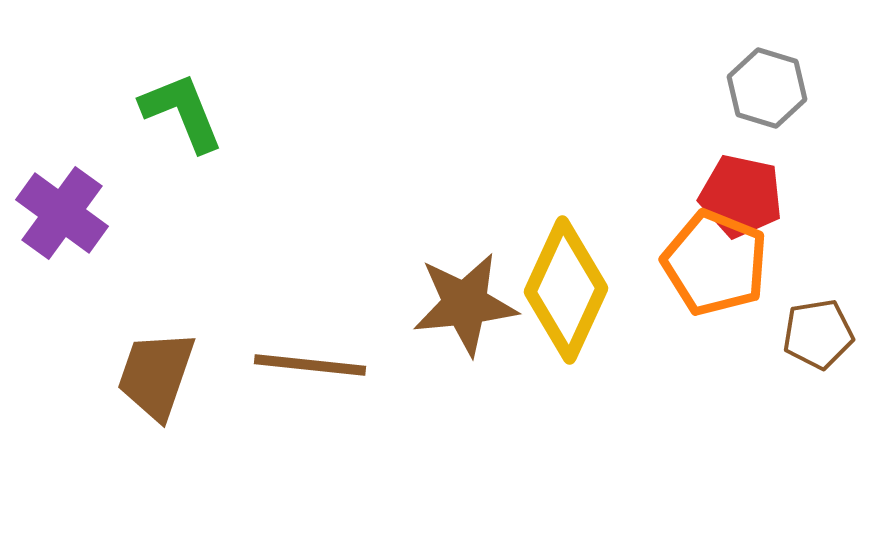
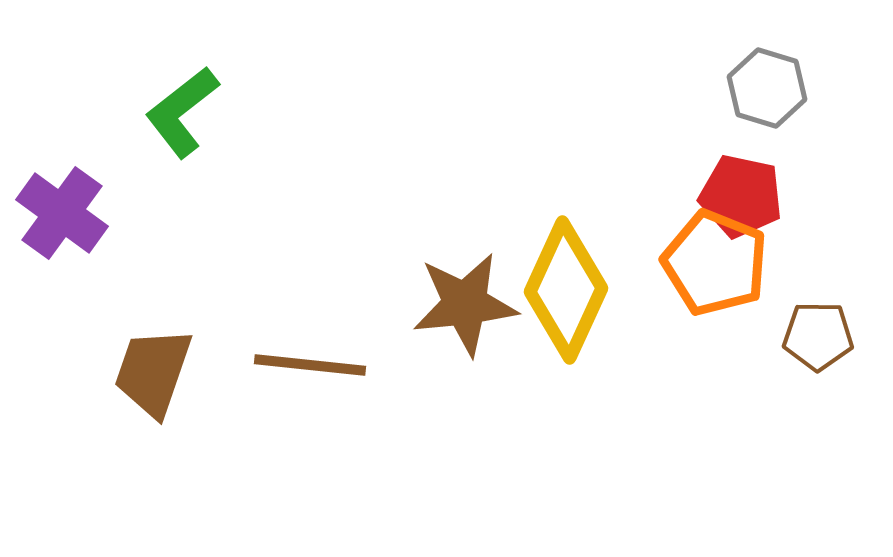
green L-shape: rotated 106 degrees counterclockwise
brown pentagon: moved 2 px down; rotated 10 degrees clockwise
brown trapezoid: moved 3 px left, 3 px up
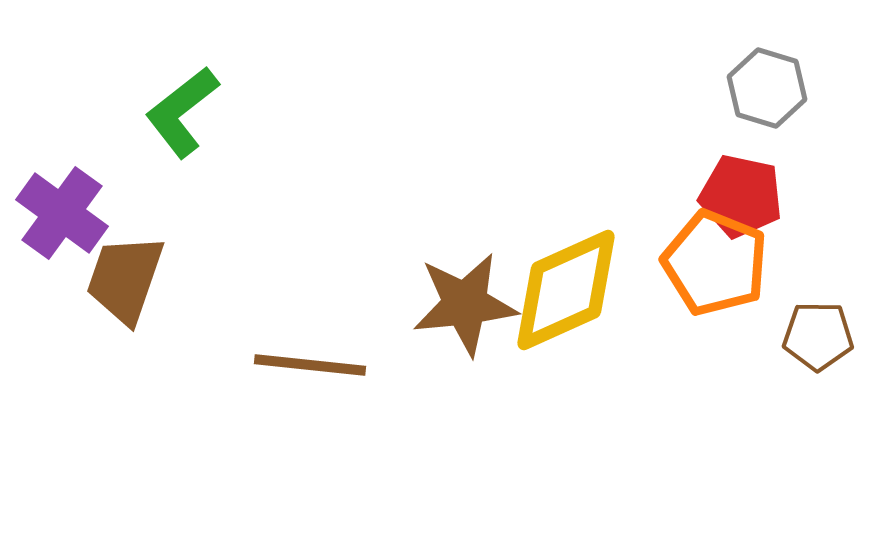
yellow diamond: rotated 41 degrees clockwise
brown trapezoid: moved 28 px left, 93 px up
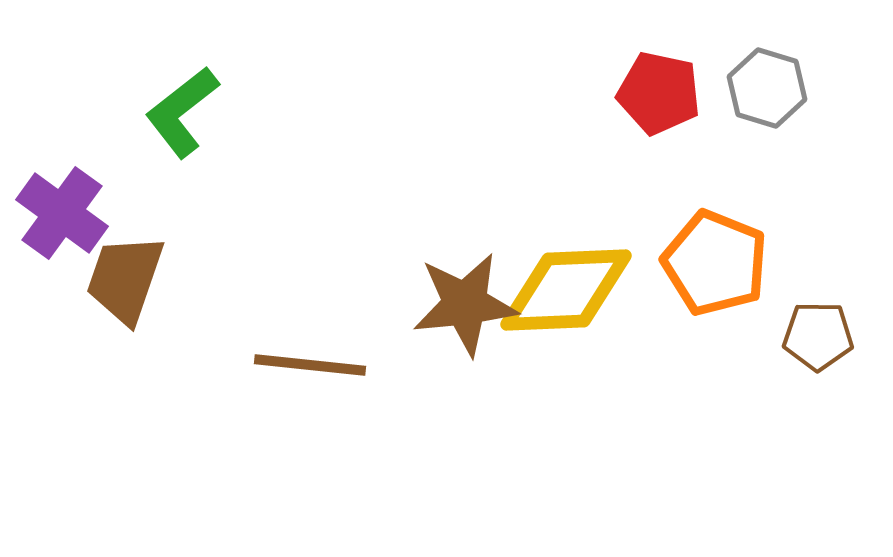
red pentagon: moved 82 px left, 103 px up
yellow diamond: rotated 22 degrees clockwise
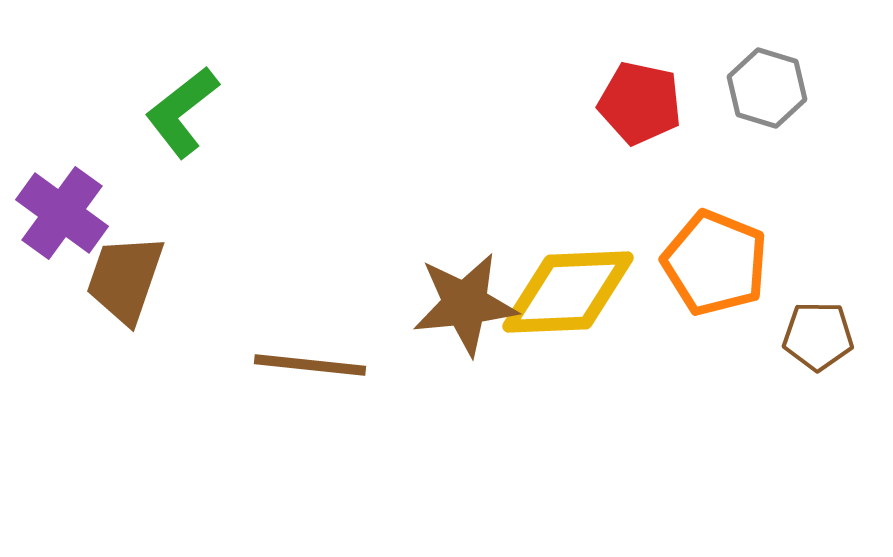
red pentagon: moved 19 px left, 10 px down
yellow diamond: moved 2 px right, 2 px down
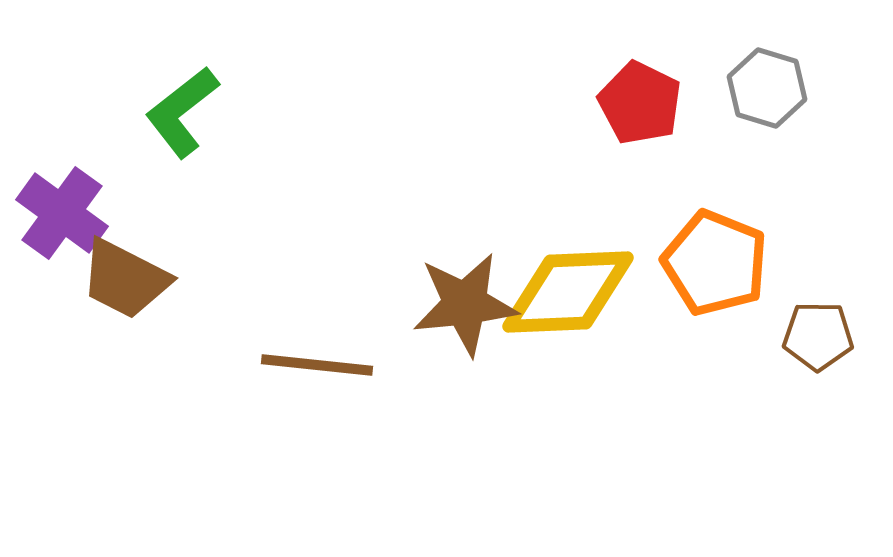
red pentagon: rotated 14 degrees clockwise
brown trapezoid: rotated 82 degrees counterclockwise
brown line: moved 7 px right
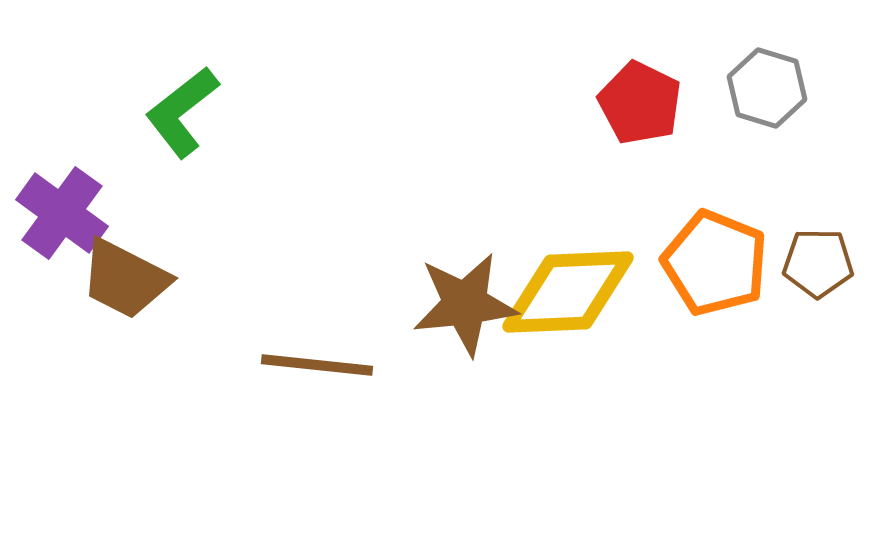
brown pentagon: moved 73 px up
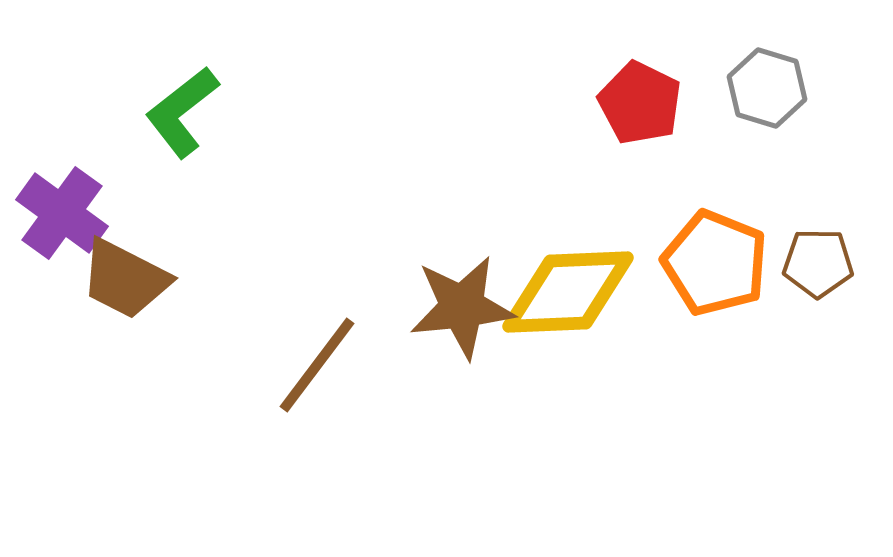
brown star: moved 3 px left, 3 px down
brown line: rotated 59 degrees counterclockwise
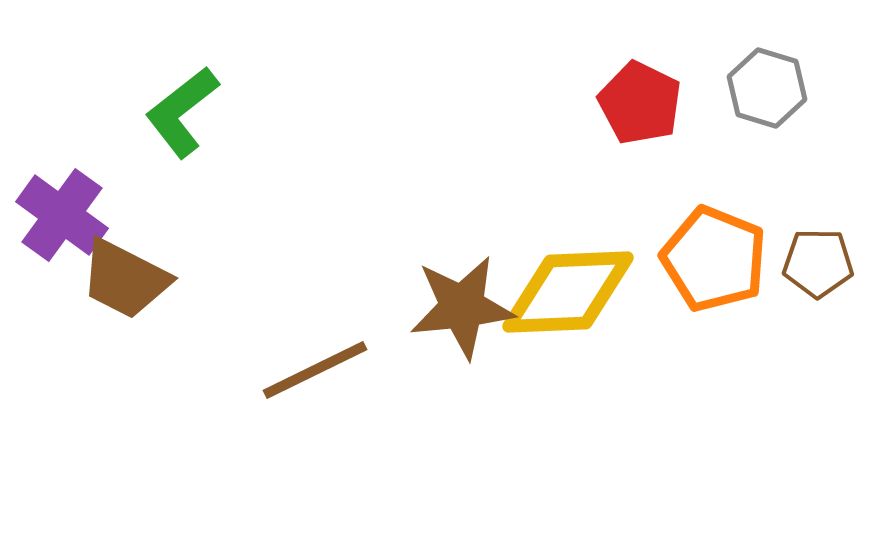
purple cross: moved 2 px down
orange pentagon: moved 1 px left, 4 px up
brown line: moved 2 px left, 5 px down; rotated 27 degrees clockwise
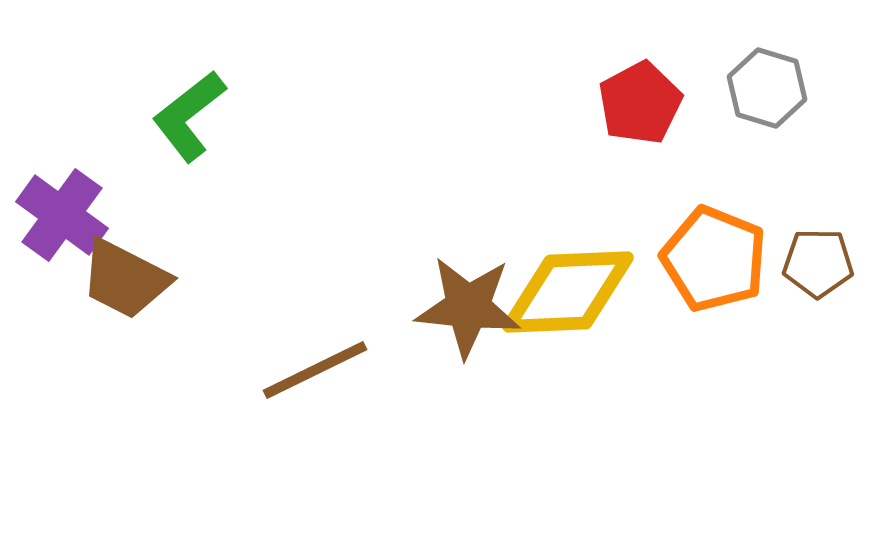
red pentagon: rotated 18 degrees clockwise
green L-shape: moved 7 px right, 4 px down
brown star: moved 6 px right; rotated 12 degrees clockwise
